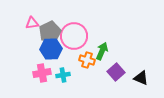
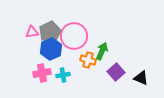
pink triangle: moved 9 px down
blue hexagon: rotated 20 degrees counterclockwise
orange cross: moved 1 px right
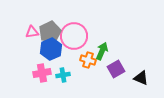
purple square: moved 3 px up; rotated 12 degrees clockwise
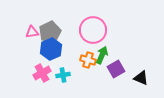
pink circle: moved 19 px right, 6 px up
green arrow: moved 4 px down
pink cross: rotated 18 degrees counterclockwise
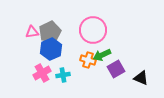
green arrow: rotated 138 degrees counterclockwise
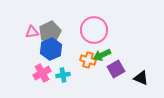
pink circle: moved 1 px right
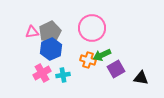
pink circle: moved 2 px left, 2 px up
black triangle: rotated 14 degrees counterclockwise
